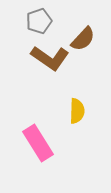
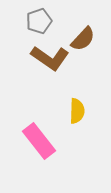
pink rectangle: moved 1 px right, 2 px up; rotated 6 degrees counterclockwise
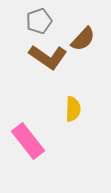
brown L-shape: moved 2 px left, 1 px up
yellow semicircle: moved 4 px left, 2 px up
pink rectangle: moved 11 px left
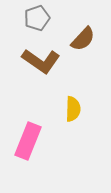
gray pentagon: moved 2 px left, 3 px up
brown L-shape: moved 7 px left, 4 px down
pink rectangle: rotated 60 degrees clockwise
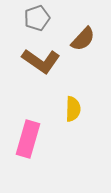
pink rectangle: moved 2 px up; rotated 6 degrees counterclockwise
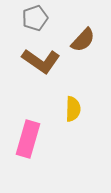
gray pentagon: moved 2 px left
brown semicircle: moved 1 px down
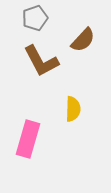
brown L-shape: rotated 27 degrees clockwise
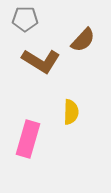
gray pentagon: moved 10 px left, 1 px down; rotated 20 degrees clockwise
brown L-shape: rotated 30 degrees counterclockwise
yellow semicircle: moved 2 px left, 3 px down
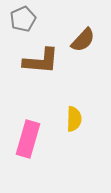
gray pentagon: moved 2 px left; rotated 25 degrees counterclockwise
brown L-shape: rotated 27 degrees counterclockwise
yellow semicircle: moved 3 px right, 7 px down
